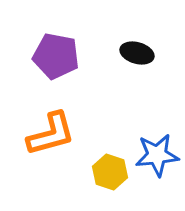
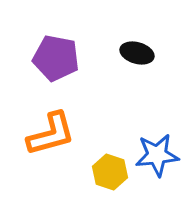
purple pentagon: moved 2 px down
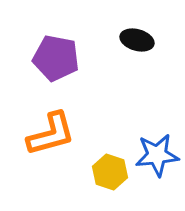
black ellipse: moved 13 px up
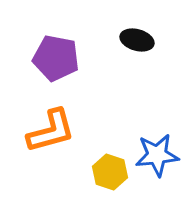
orange L-shape: moved 3 px up
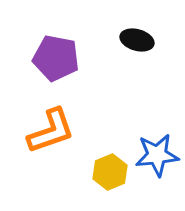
orange L-shape: rotated 4 degrees counterclockwise
yellow hexagon: rotated 20 degrees clockwise
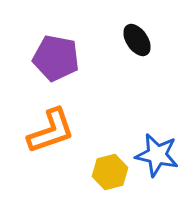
black ellipse: rotated 40 degrees clockwise
blue star: rotated 18 degrees clockwise
yellow hexagon: rotated 8 degrees clockwise
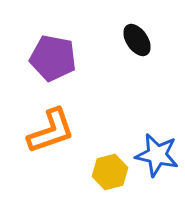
purple pentagon: moved 3 px left
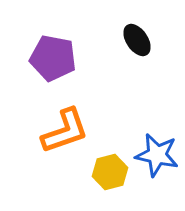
orange L-shape: moved 14 px right
